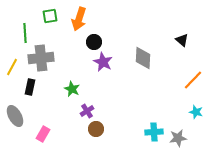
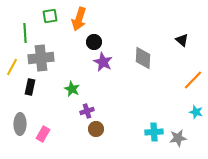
purple cross: rotated 16 degrees clockwise
gray ellipse: moved 5 px right, 8 px down; rotated 30 degrees clockwise
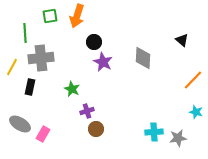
orange arrow: moved 2 px left, 3 px up
gray ellipse: rotated 60 degrees counterclockwise
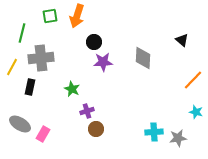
green line: moved 3 px left; rotated 18 degrees clockwise
purple star: rotated 30 degrees counterclockwise
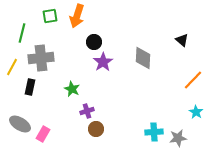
purple star: rotated 30 degrees counterclockwise
cyan star: rotated 16 degrees clockwise
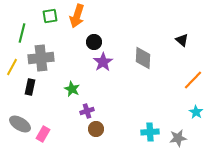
cyan cross: moved 4 px left
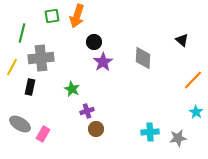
green square: moved 2 px right
